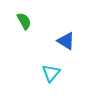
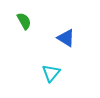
blue triangle: moved 3 px up
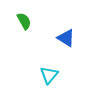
cyan triangle: moved 2 px left, 2 px down
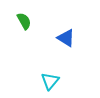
cyan triangle: moved 1 px right, 6 px down
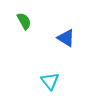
cyan triangle: rotated 18 degrees counterclockwise
